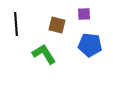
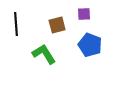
brown square: rotated 30 degrees counterclockwise
blue pentagon: rotated 15 degrees clockwise
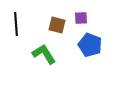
purple square: moved 3 px left, 4 px down
brown square: rotated 30 degrees clockwise
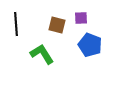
green L-shape: moved 2 px left
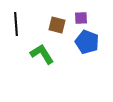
blue pentagon: moved 3 px left, 3 px up
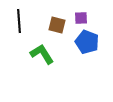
black line: moved 3 px right, 3 px up
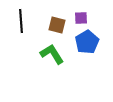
black line: moved 2 px right
blue pentagon: rotated 20 degrees clockwise
green L-shape: moved 10 px right
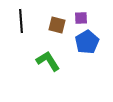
green L-shape: moved 4 px left, 7 px down
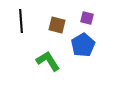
purple square: moved 6 px right; rotated 16 degrees clockwise
blue pentagon: moved 4 px left, 3 px down
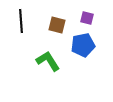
blue pentagon: rotated 20 degrees clockwise
